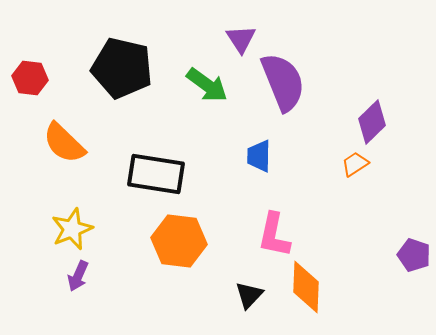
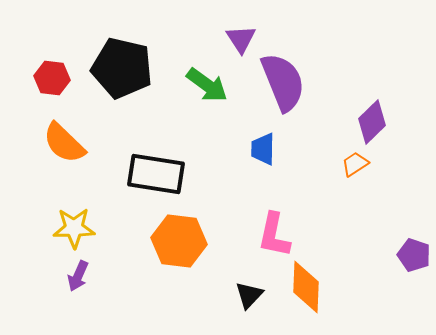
red hexagon: moved 22 px right
blue trapezoid: moved 4 px right, 7 px up
yellow star: moved 2 px right, 1 px up; rotated 21 degrees clockwise
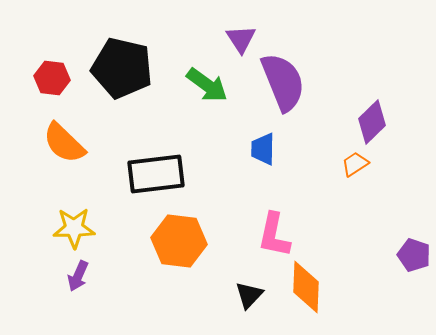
black rectangle: rotated 16 degrees counterclockwise
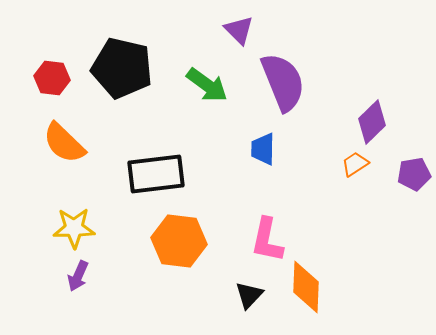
purple triangle: moved 2 px left, 9 px up; rotated 12 degrees counterclockwise
pink L-shape: moved 7 px left, 5 px down
purple pentagon: moved 81 px up; rotated 28 degrees counterclockwise
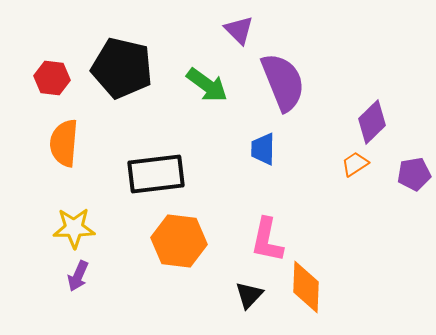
orange semicircle: rotated 51 degrees clockwise
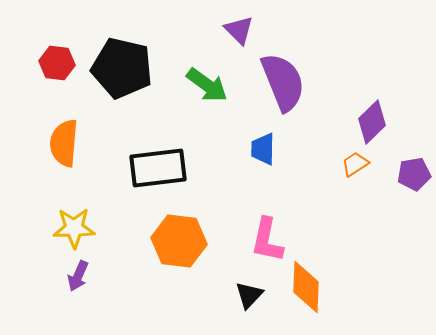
red hexagon: moved 5 px right, 15 px up
black rectangle: moved 2 px right, 6 px up
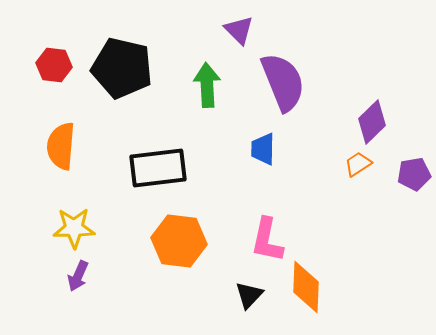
red hexagon: moved 3 px left, 2 px down
green arrow: rotated 129 degrees counterclockwise
orange semicircle: moved 3 px left, 3 px down
orange trapezoid: moved 3 px right
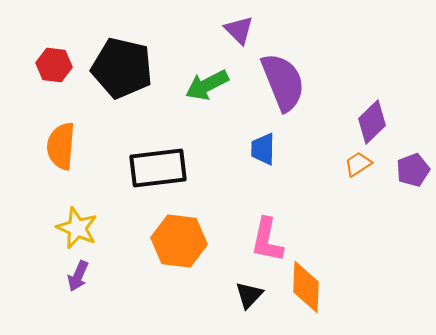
green arrow: rotated 114 degrees counterclockwise
purple pentagon: moved 1 px left, 4 px up; rotated 12 degrees counterclockwise
yellow star: moved 3 px right; rotated 24 degrees clockwise
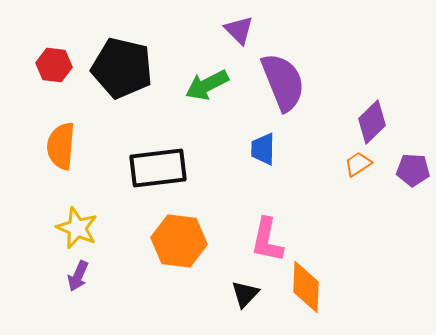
purple pentagon: rotated 24 degrees clockwise
black triangle: moved 4 px left, 1 px up
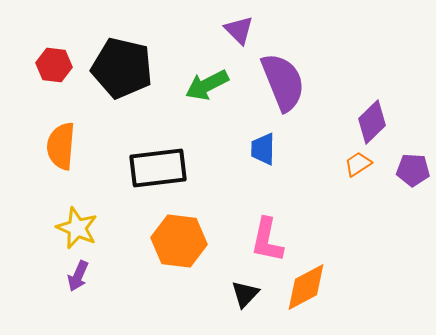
orange diamond: rotated 60 degrees clockwise
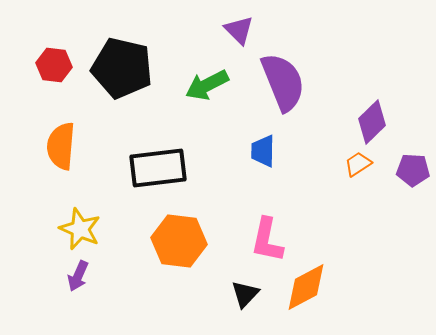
blue trapezoid: moved 2 px down
yellow star: moved 3 px right, 1 px down
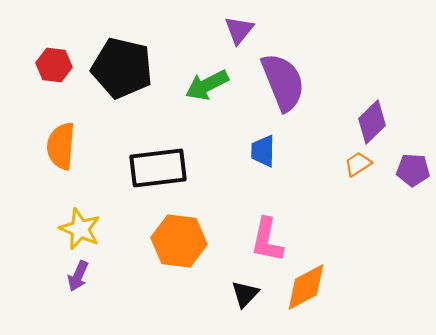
purple triangle: rotated 24 degrees clockwise
